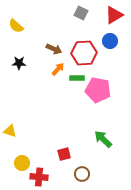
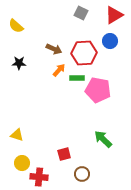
orange arrow: moved 1 px right, 1 px down
yellow triangle: moved 7 px right, 4 px down
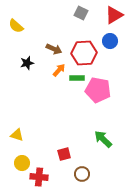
black star: moved 8 px right; rotated 16 degrees counterclockwise
